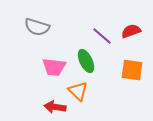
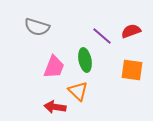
green ellipse: moved 1 px left, 1 px up; rotated 15 degrees clockwise
pink trapezoid: rotated 75 degrees counterclockwise
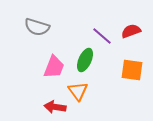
green ellipse: rotated 35 degrees clockwise
orange triangle: rotated 10 degrees clockwise
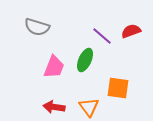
orange square: moved 14 px left, 18 px down
orange triangle: moved 11 px right, 16 px down
red arrow: moved 1 px left
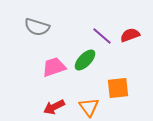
red semicircle: moved 1 px left, 4 px down
green ellipse: rotated 20 degrees clockwise
pink trapezoid: rotated 130 degrees counterclockwise
orange square: rotated 15 degrees counterclockwise
red arrow: rotated 35 degrees counterclockwise
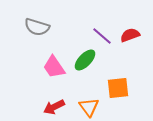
pink trapezoid: rotated 105 degrees counterclockwise
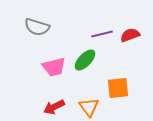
purple line: moved 2 px up; rotated 55 degrees counterclockwise
pink trapezoid: rotated 70 degrees counterclockwise
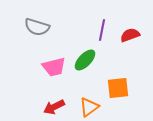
purple line: moved 4 px up; rotated 65 degrees counterclockwise
orange triangle: rotated 30 degrees clockwise
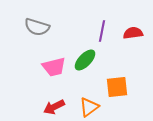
purple line: moved 1 px down
red semicircle: moved 3 px right, 2 px up; rotated 12 degrees clockwise
orange square: moved 1 px left, 1 px up
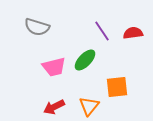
purple line: rotated 45 degrees counterclockwise
orange triangle: moved 1 px up; rotated 15 degrees counterclockwise
